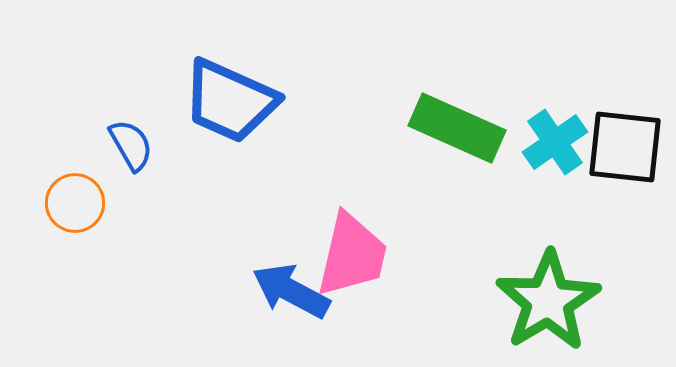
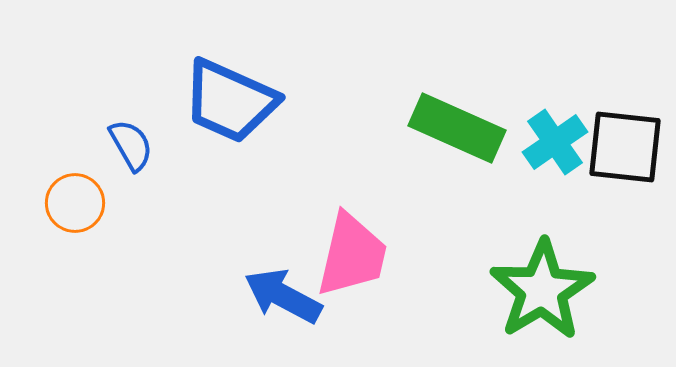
blue arrow: moved 8 px left, 5 px down
green star: moved 6 px left, 11 px up
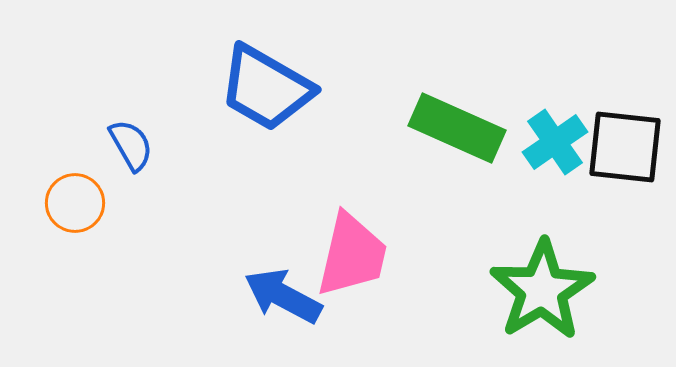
blue trapezoid: moved 36 px right, 13 px up; rotated 6 degrees clockwise
